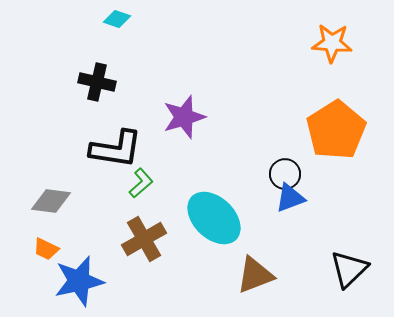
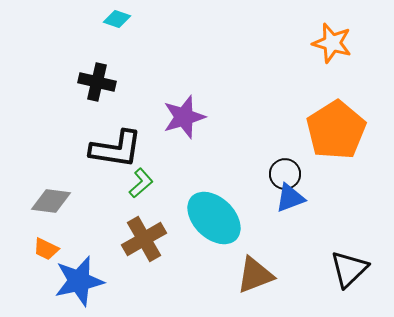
orange star: rotated 12 degrees clockwise
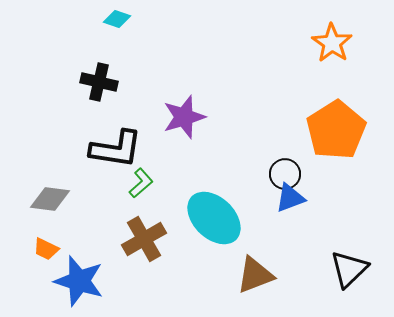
orange star: rotated 18 degrees clockwise
black cross: moved 2 px right
gray diamond: moved 1 px left, 2 px up
blue star: rotated 30 degrees clockwise
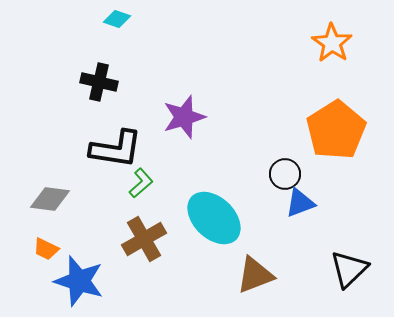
blue triangle: moved 10 px right, 5 px down
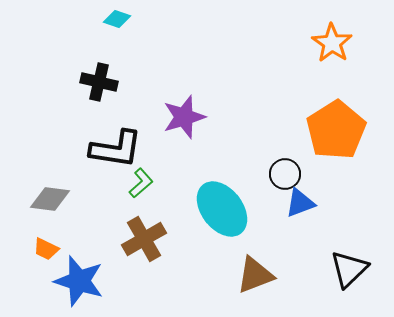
cyan ellipse: moved 8 px right, 9 px up; rotated 8 degrees clockwise
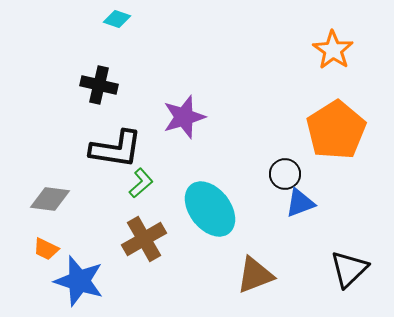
orange star: moved 1 px right, 7 px down
black cross: moved 3 px down
cyan ellipse: moved 12 px left
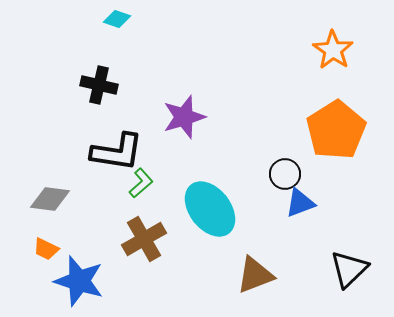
black L-shape: moved 1 px right, 3 px down
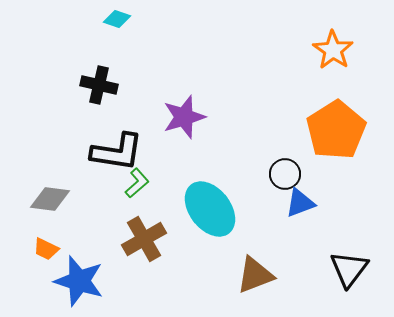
green L-shape: moved 4 px left
black triangle: rotated 9 degrees counterclockwise
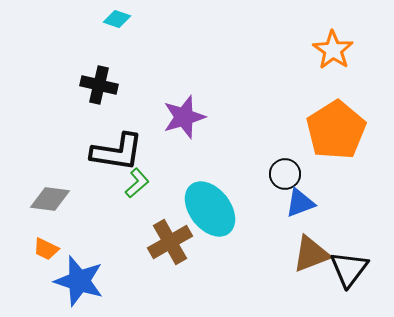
brown cross: moved 26 px right, 3 px down
brown triangle: moved 56 px right, 21 px up
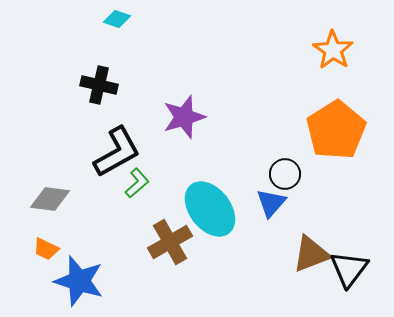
black L-shape: rotated 38 degrees counterclockwise
blue triangle: moved 29 px left; rotated 28 degrees counterclockwise
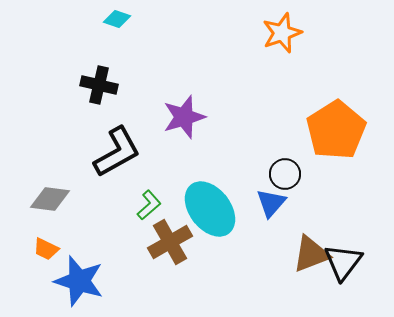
orange star: moved 51 px left, 17 px up; rotated 18 degrees clockwise
green L-shape: moved 12 px right, 22 px down
black triangle: moved 6 px left, 7 px up
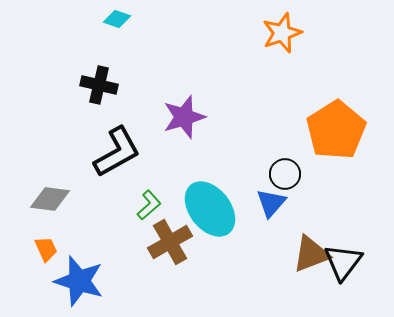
orange trapezoid: rotated 140 degrees counterclockwise
